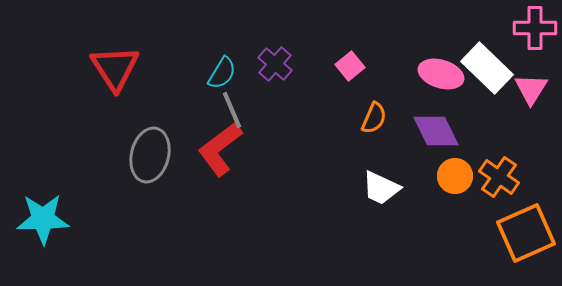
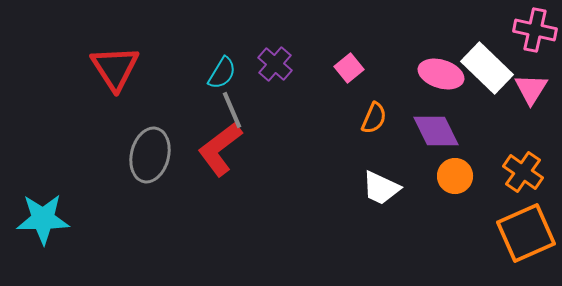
pink cross: moved 2 px down; rotated 12 degrees clockwise
pink square: moved 1 px left, 2 px down
orange cross: moved 24 px right, 5 px up
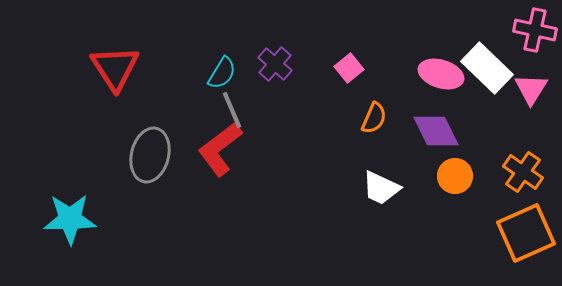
cyan star: moved 27 px right
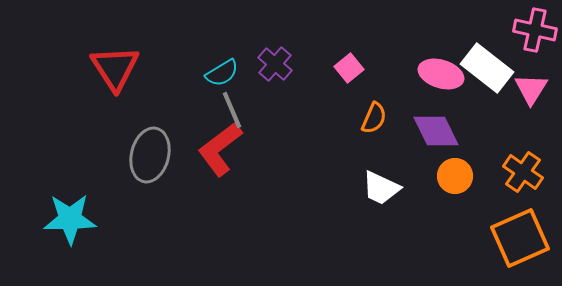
white rectangle: rotated 6 degrees counterclockwise
cyan semicircle: rotated 28 degrees clockwise
orange square: moved 6 px left, 5 px down
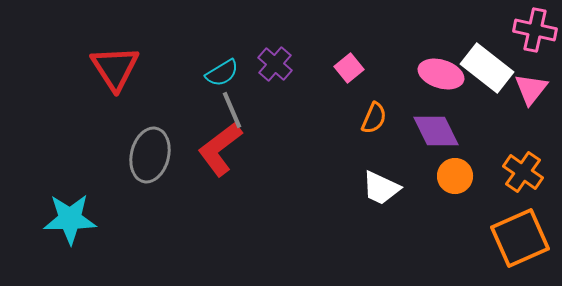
pink triangle: rotated 6 degrees clockwise
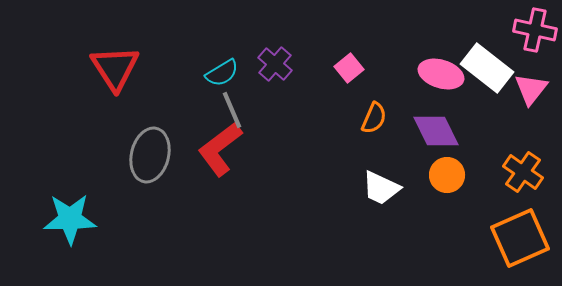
orange circle: moved 8 px left, 1 px up
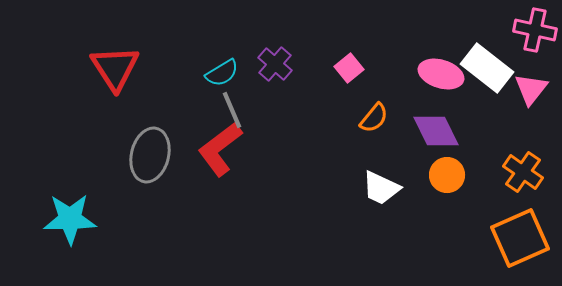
orange semicircle: rotated 16 degrees clockwise
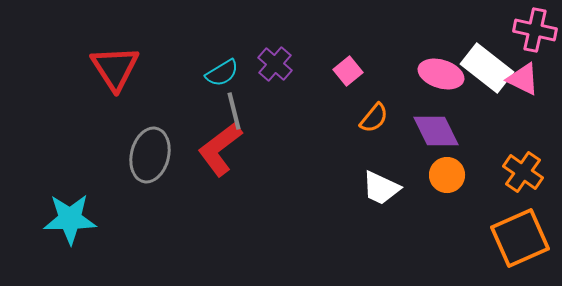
pink square: moved 1 px left, 3 px down
pink triangle: moved 8 px left, 10 px up; rotated 42 degrees counterclockwise
gray line: moved 2 px right, 1 px down; rotated 9 degrees clockwise
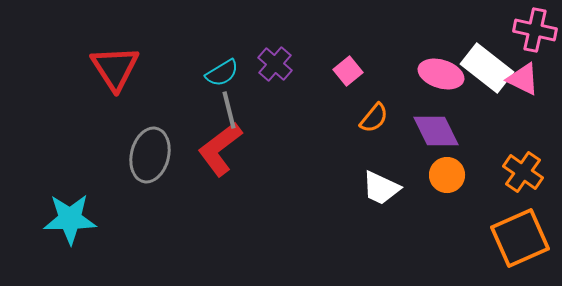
gray line: moved 5 px left, 1 px up
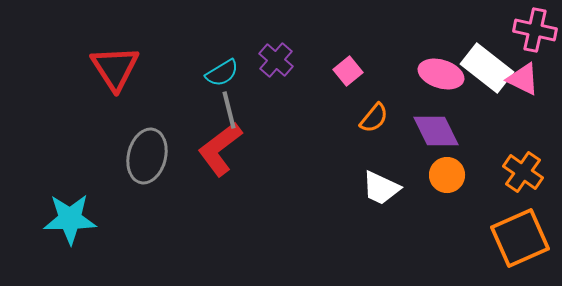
purple cross: moved 1 px right, 4 px up
gray ellipse: moved 3 px left, 1 px down
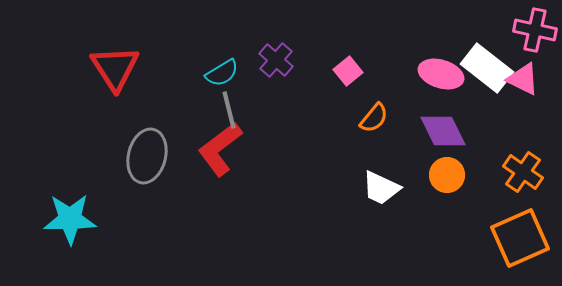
purple diamond: moved 7 px right
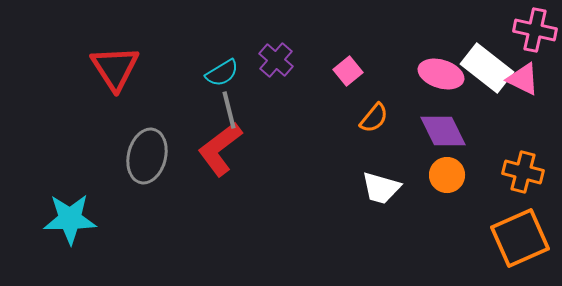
orange cross: rotated 21 degrees counterclockwise
white trapezoid: rotated 9 degrees counterclockwise
